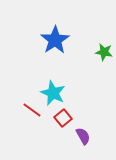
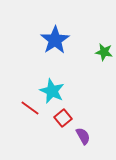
cyan star: moved 1 px left, 2 px up
red line: moved 2 px left, 2 px up
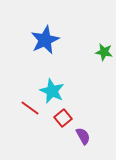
blue star: moved 10 px left; rotated 8 degrees clockwise
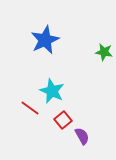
red square: moved 2 px down
purple semicircle: moved 1 px left
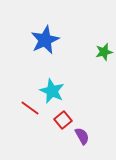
green star: rotated 24 degrees counterclockwise
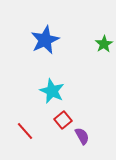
green star: moved 8 px up; rotated 18 degrees counterclockwise
red line: moved 5 px left, 23 px down; rotated 12 degrees clockwise
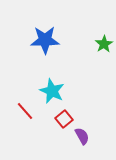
blue star: rotated 24 degrees clockwise
red square: moved 1 px right, 1 px up
red line: moved 20 px up
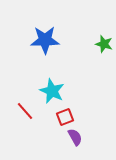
green star: rotated 24 degrees counterclockwise
red square: moved 1 px right, 2 px up; rotated 18 degrees clockwise
purple semicircle: moved 7 px left, 1 px down
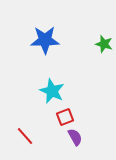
red line: moved 25 px down
